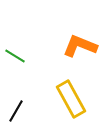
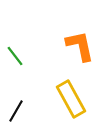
orange L-shape: rotated 56 degrees clockwise
green line: rotated 20 degrees clockwise
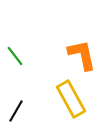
orange L-shape: moved 2 px right, 9 px down
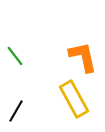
orange L-shape: moved 1 px right, 2 px down
yellow rectangle: moved 3 px right
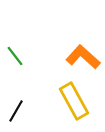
orange L-shape: rotated 36 degrees counterclockwise
yellow rectangle: moved 2 px down
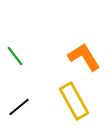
orange L-shape: moved 1 px right; rotated 16 degrees clockwise
black line: moved 3 px right, 4 px up; rotated 20 degrees clockwise
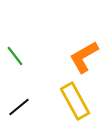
orange L-shape: rotated 88 degrees counterclockwise
yellow rectangle: moved 1 px right
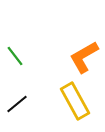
black line: moved 2 px left, 3 px up
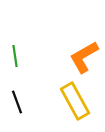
green line: rotated 30 degrees clockwise
black line: moved 2 px up; rotated 70 degrees counterclockwise
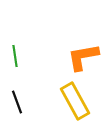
orange L-shape: moved 1 px left; rotated 20 degrees clockwise
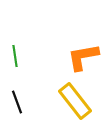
yellow rectangle: rotated 9 degrees counterclockwise
